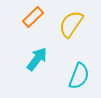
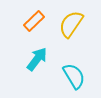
orange rectangle: moved 1 px right, 4 px down
cyan semicircle: moved 5 px left; rotated 52 degrees counterclockwise
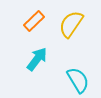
cyan semicircle: moved 4 px right, 4 px down
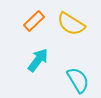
yellow semicircle: rotated 92 degrees counterclockwise
cyan arrow: moved 1 px right, 1 px down
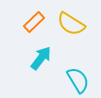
orange rectangle: moved 1 px down
cyan arrow: moved 3 px right, 2 px up
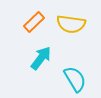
yellow semicircle: rotated 24 degrees counterclockwise
cyan semicircle: moved 3 px left, 1 px up
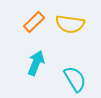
yellow semicircle: moved 1 px left
cyan arrow: moved 5 px left, 5 px down; rotated 15 degrees counterclockwise
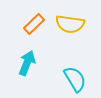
orange rectangle: moved 2 px down
cyan arrow: moved 9 px left
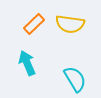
cyan arrow: rotated 45 degrees counterclockwise
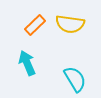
orange rectangle: moved 1 px right, 1 px down
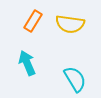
orange rectangle: moved 2 px left, 4 px up; rotated 15 degrees counterclockwise
